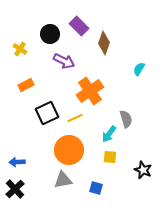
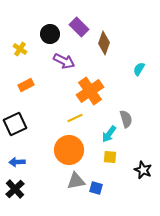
purple rectangle: moved 1 px down
black square: moved 32 px left, 11 px down
gray triangle: moved 13 px right, 1 px down
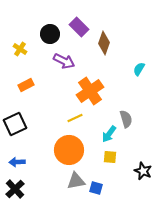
black star: moved 1 px down
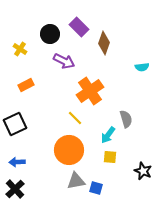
cyan semicircle: moved 3 px right, 2 px up; rotated 128 degrees counterclockwise
yellow line: rotated 70 degrees clockwise
cyan arrow: moved 1 px left, 1 px down
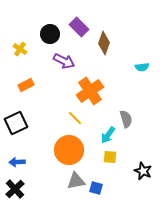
black square: moved 1 px right, 1 px up
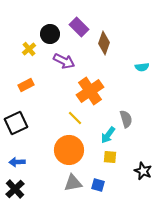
yellow cross: moved 9 px right; rotated 16 degrees clockwise
gray triangle: moved 3 px left, 2 px down
blue square: moved 2 px right, 3 px up
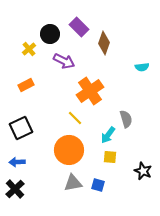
black square: moved 5 px right, 5 px down
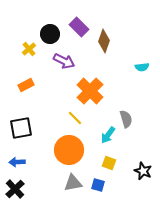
brown diamond: moved 2 px up
orange cross: rotated 12 degrees counterclockwise
black square: rotated 15 degrees clockwise
yellow square: moved 1 px left, 6 px down; rotated 16 degrees clockwise
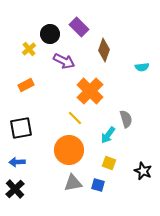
brown diamond: moved 9 px down
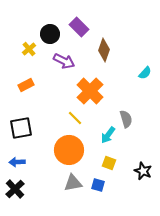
cyan semicircle: moved 3 px right, 6 px down; rotated 40 degrees counterclockwise
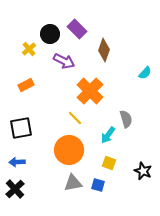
purple rectangle: moved 2 px left, 2 px down
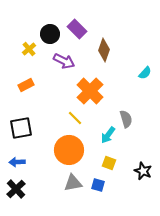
black cross: moved 1 px right
